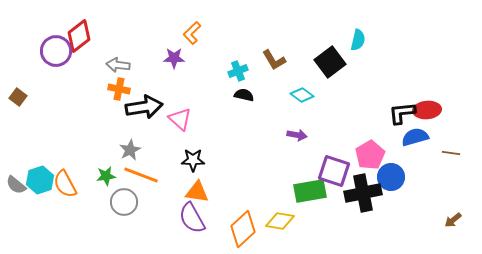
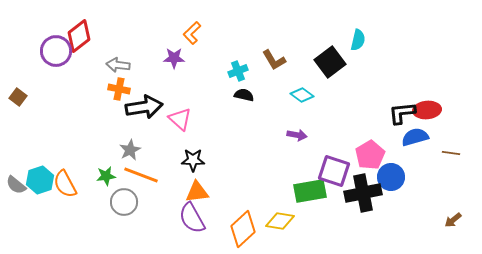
orange triangle: rotated 15 degrees counterclockwise
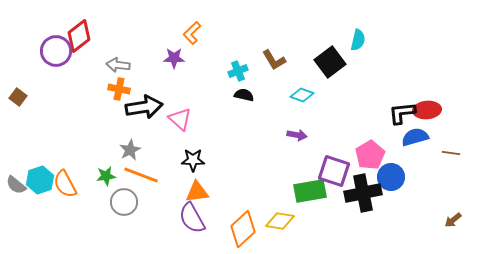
cyan diamond: rotated 15 degrees counterclockwise
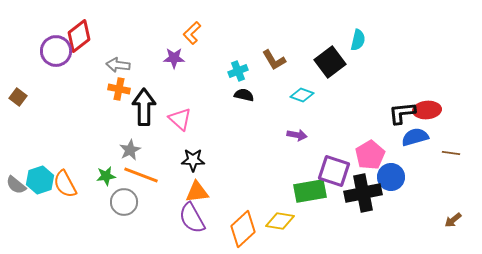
black arrow: rotated 81 degrees counterclockwise
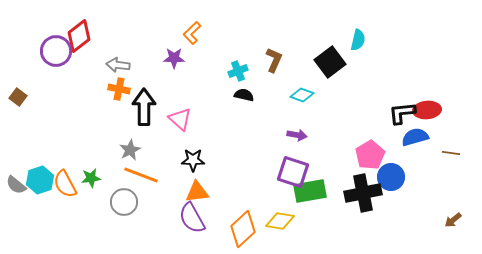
brown L-shape: rotated 125 degrees counterclockwise
purple square: moved 41 px left, 1 px down
green star: moved 15 px left, 2 px down
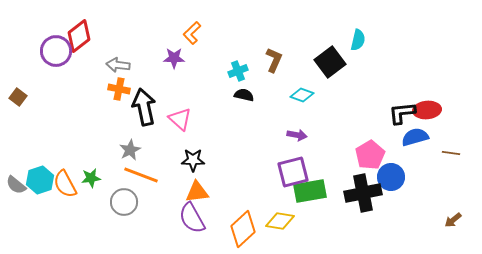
black arrow: rotated 12 degrees counterclockwise
purple square: rotated 32 degrees counterclockwise
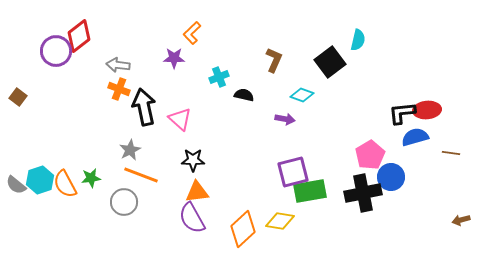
cyan cross: moved 19 px left, 6 px down
orange cross: rotated 10 degrees clockwise
purple arrow: moved 12 px left, 16 px up
brown arrow: moved 8 px right; rotated 24 degrees clockwise
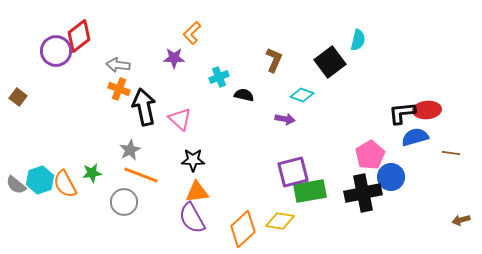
green star: moved 1 px right, 5 px up
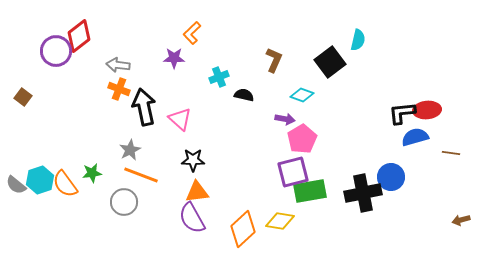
brown square: moved 5 px right
pink pentagon: moved 68 px left, 16 px up
orange semicircle: rotated 8 degrees counterclockwise
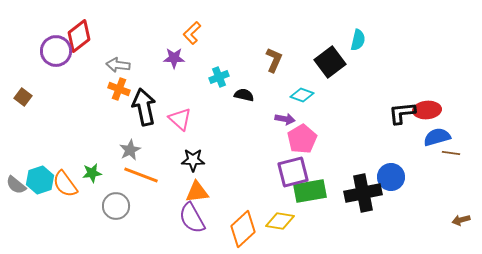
blue semicircle: moved 22 px right
gray circle: moved 8 px left, 4 px down
